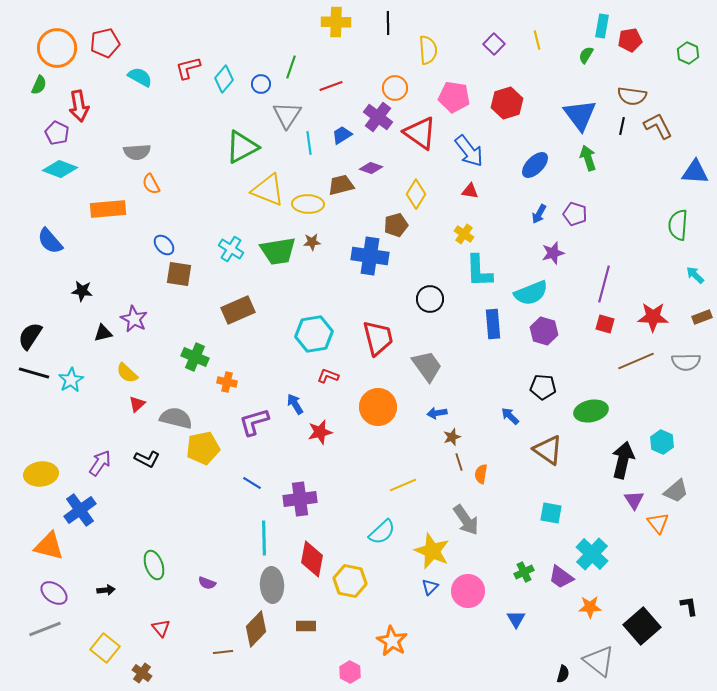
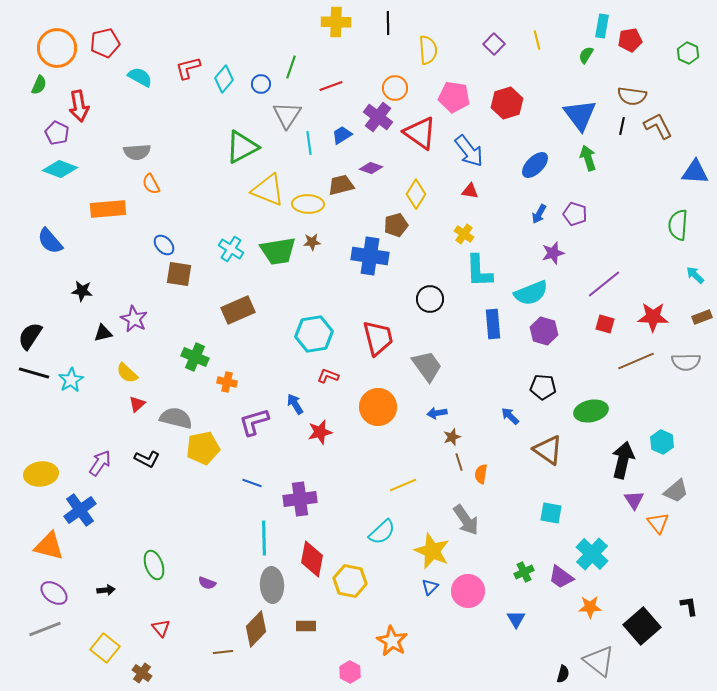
purple line at (604, 284): rotated 36 degrees clockwise
blue line at (252, 483): rotated 12 degrees counterclockwise
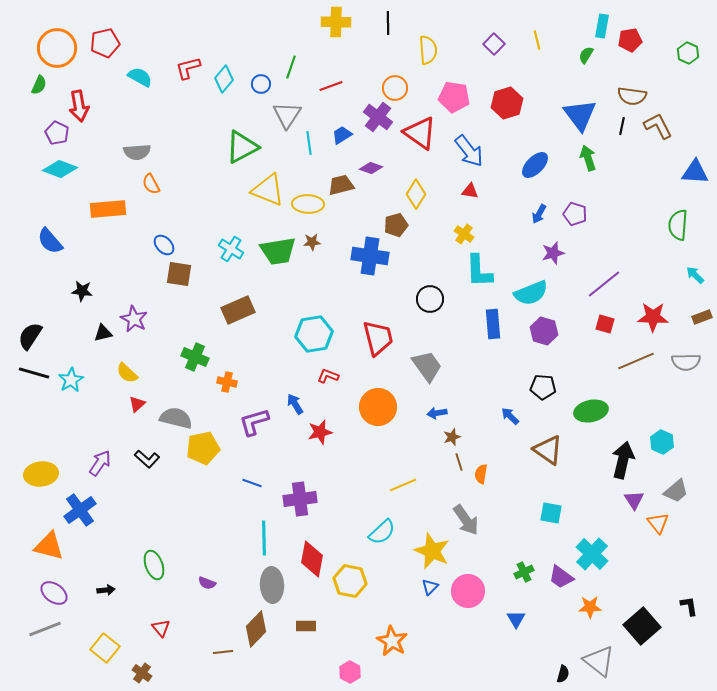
black L-shape at (147, 459): rotated 15 degrees clockwise
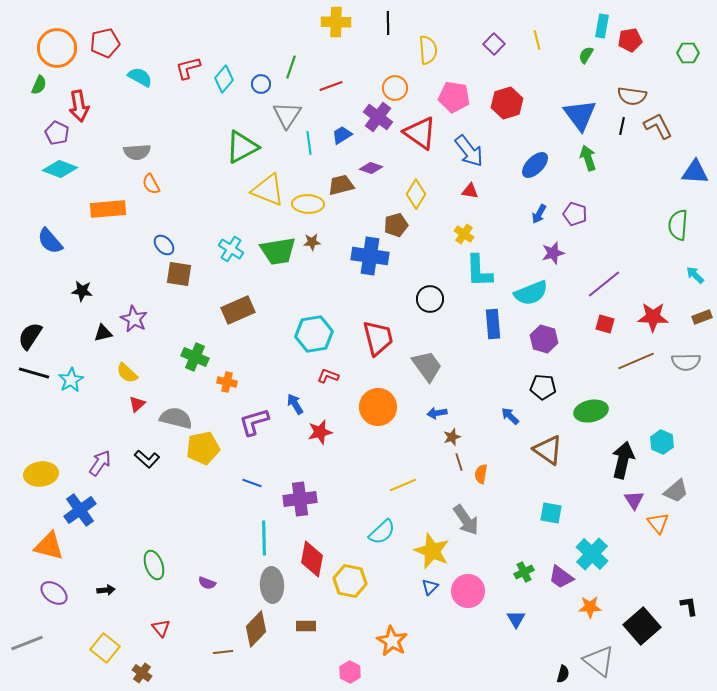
green hexagon at (688, 53): rotated 25 degrees counterclockwise
purple hexagon at (544, 331): moved 8 px down
gray line at (45, 629): moved 18 px left, 14 px down
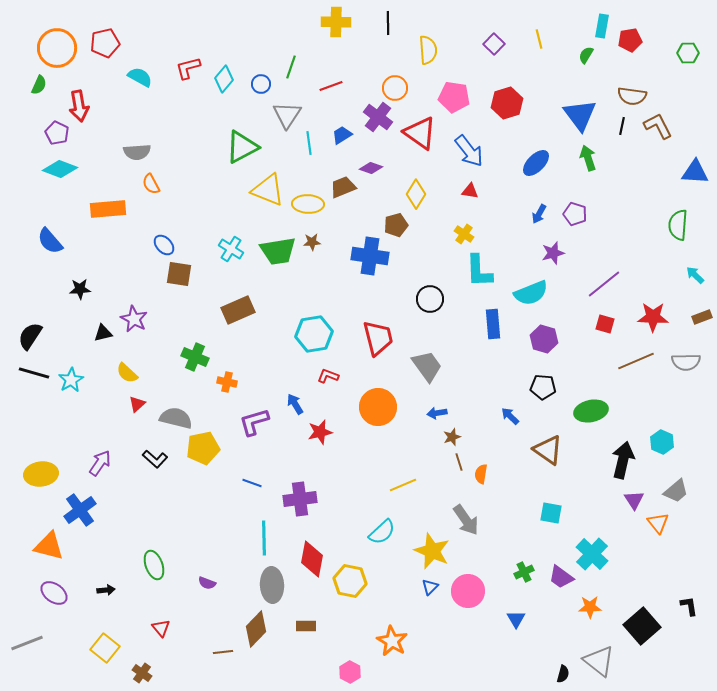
yellow line at (537, 40): moved 2 px right, 1 px up
blue ellipse at (535, 165): moved 1 px right, 2 px up
brown trapezoid at (341, 185): moved 2 px right, 2 px down; rotated 8 degrees counterclockwise
black star at (82, 291): moved 2 px left, 2 px up; rotated 10 degrees counterclockwise
black L-shape at (147, 459): moved 8 px right
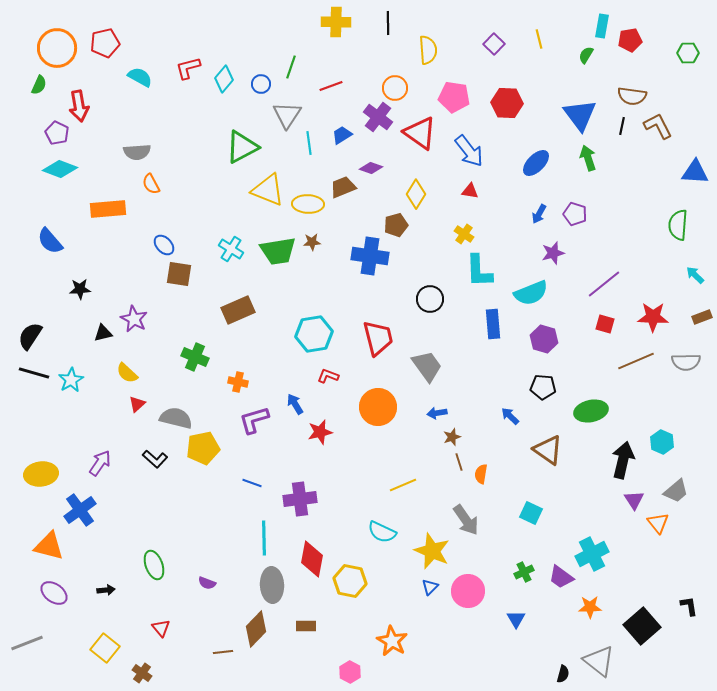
red hexagon at (507, 103): rotated 20 degrees clockwise
orange cross at (227, 382): moved 11 px right
purple L-shape at (254, 422): moved 2 px up
cyan square at (551, 513): moved 20 px left; rotated 15 degrees clockwise
cyan semicircle at (382, 532): rotated 68 degrees clockwise
cyan cross at (592, 554): rotated 20 degrees clockwise
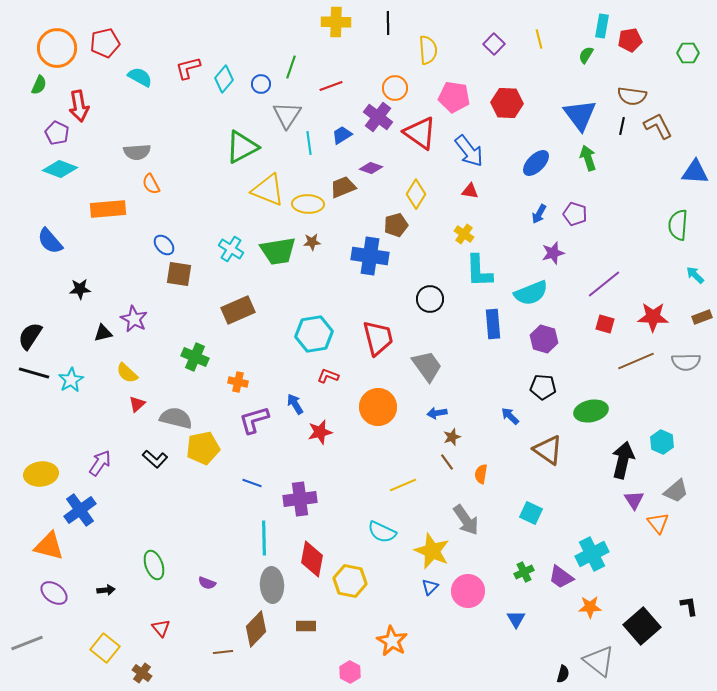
brown line at (459, 462): moved 12 px left; rotated 18 degrees counterclockwise
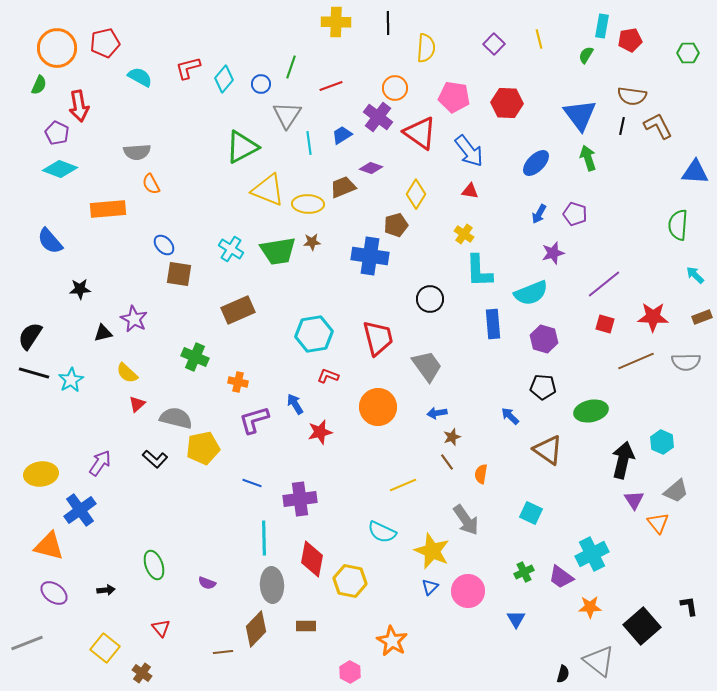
yellow semicircle at (428, 50): moved 2 px left, 2 px up; rotated 8 degrees clockwise
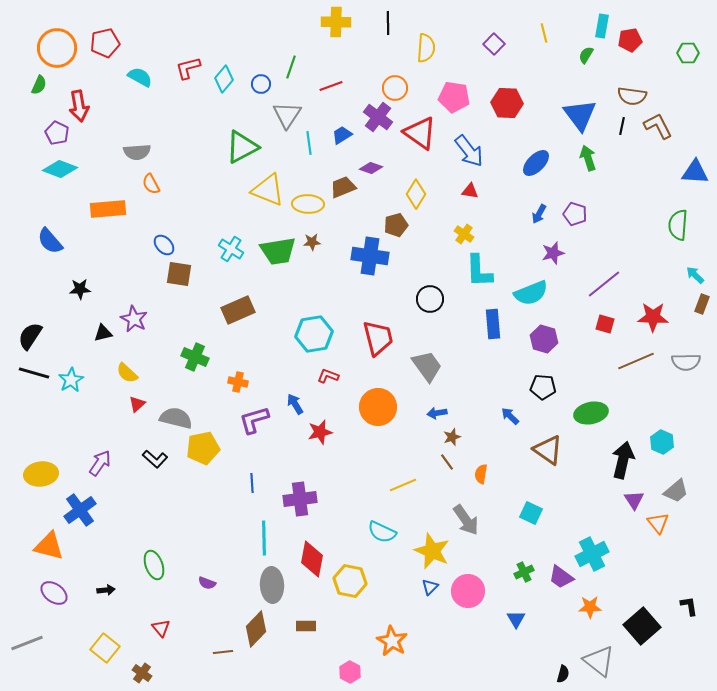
yellow line at (539, 39): moved 5 px right, 6 px up
brown rectangle at (702, 317): moved 13 px up; rotated 48 degrees counterclockwise
green ellipse at (591, 411): moved 2 px down
blue line at (252, 483): rotated 66 degrees clockwise
